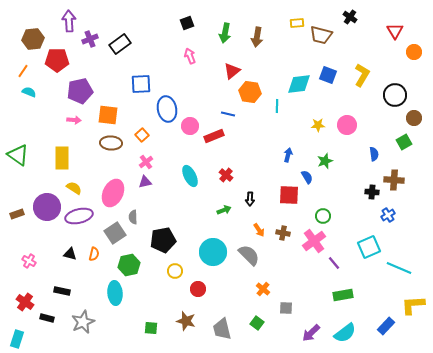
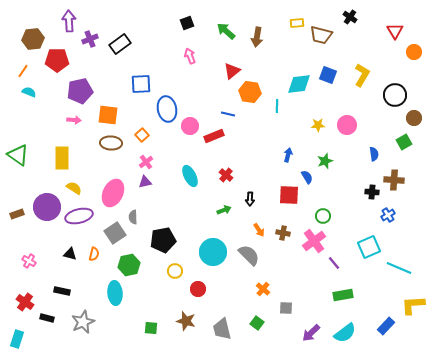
green arrow at (225, 33): moved 1 px right, 2 px up; rotated 120 degrees clockwise
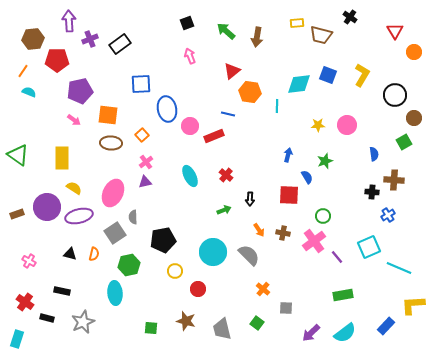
pink arrow at (74, 120): rotated 32 degrees clockwise
purple line at (334, 263): moved 3 px right, 6 px up
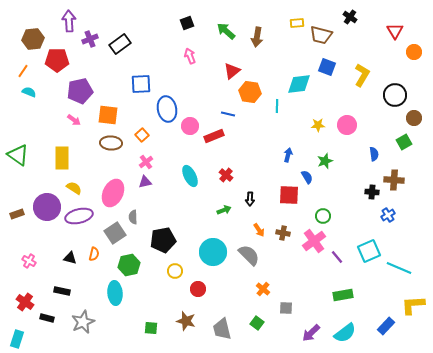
blue square at (328, 75): moved 1 px left, 8 px up
cyan square at (369, 247): moved 4 px down
black triangle at (70, 254): moved 4 px down
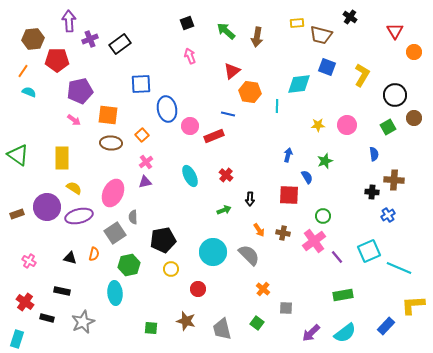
green square at (404, 142): moved 16 px left, 15 px up
yellow circle at (175, 271): moved 4 px left, 2 px up
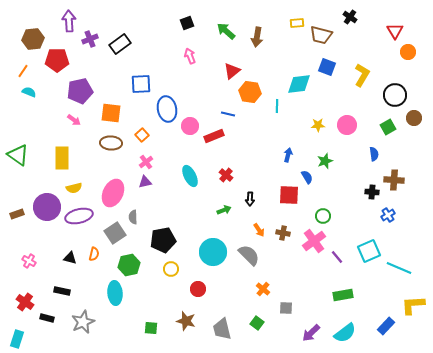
orange circle at (414, 52): moved 6 px left
orange square at (108, 115): moved 3 px right, 2 px up
yellow semicircle at (74, 188): rotated 133 degrees clockwise
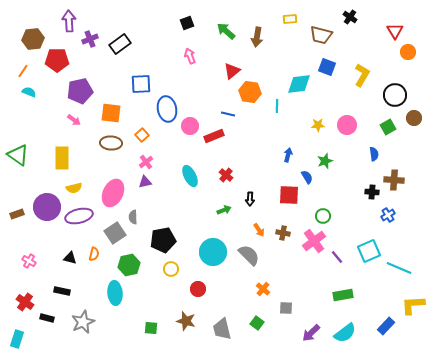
yellow rectangle at (297, 23): moved 7 px left, 4 px up
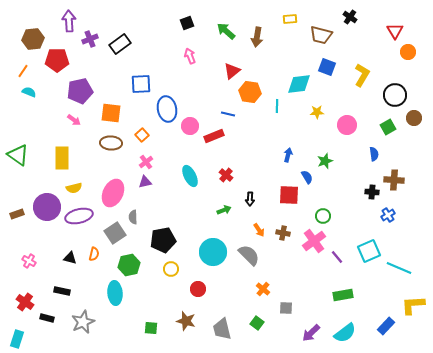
yellow star at (318, 125): moved 1 px left, 13 px up
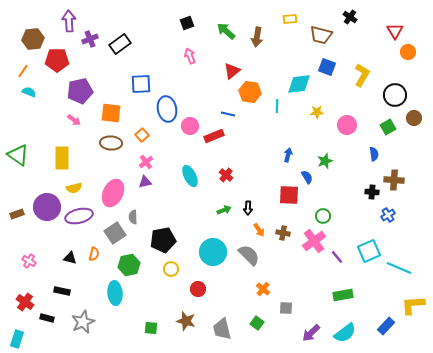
black arrow at (250, 199): moved 2 px left, 9 px down
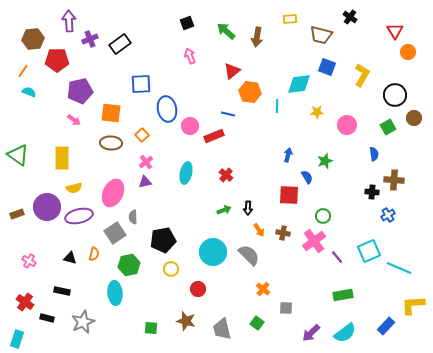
cyan ellipse at (190, 176): moved 4 px left, 3 px up; rotated 40 degrees clockwise
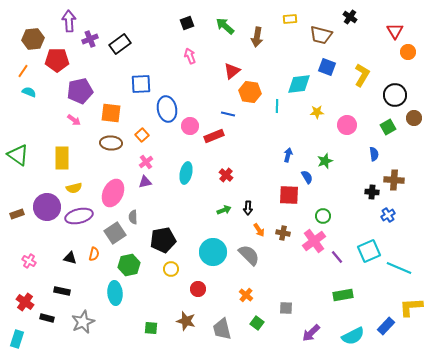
green arrow at (226, 31): moved 1 px left, 5 px up
orange cross at (263, 289): moved 17 px left, 6 px down
yellow L-shape at (413, 305): moved 2 px left, 2 px down
cyan semicircle at (345, 333): moved 8 px right, 3 px down; rotated 10 degrees clockwise
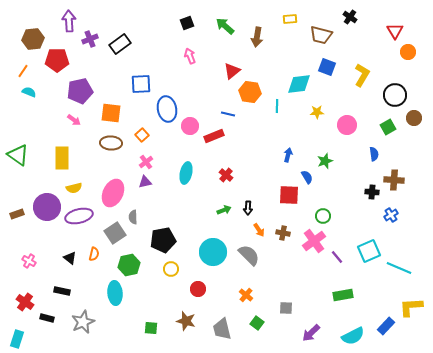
blue cross at (388, 215): moved 3 px right
black triangle at (70, 258): rotated 24 degrees clockwise
